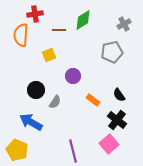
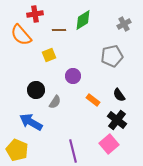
orange semicircle: rotated 45 degrees counterclockwise
gray pentagon: moved 4 px down
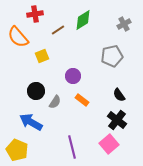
brown line: moved 1 px left; rotated 32 degrees counterclockwise
orange semicircle: moved 3 px left, 2 px down
yellow square: moved 7 px left, 1 px down
black circle: moved 1 px down
orange rectangle: moved 11 px left
purple line: moved 1 px left, 4 px up
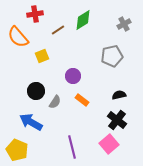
black semicircle: rotated 112 degrees clockwise
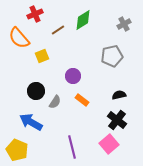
red cross: rotated 14 degrees counterclockwise
orange semicircle: moved 1 px right, 1 px down
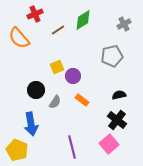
yellow square: moved 15 px right, 11 px down
black circle: moved 1 px up
blue arrow: moved 2 px down; rotated 130 degrees counterclockwise
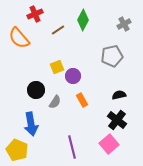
green diamond: rotated 30 degrees counterclockwise
orange rectangle: rotated 24 degrees clockwise
